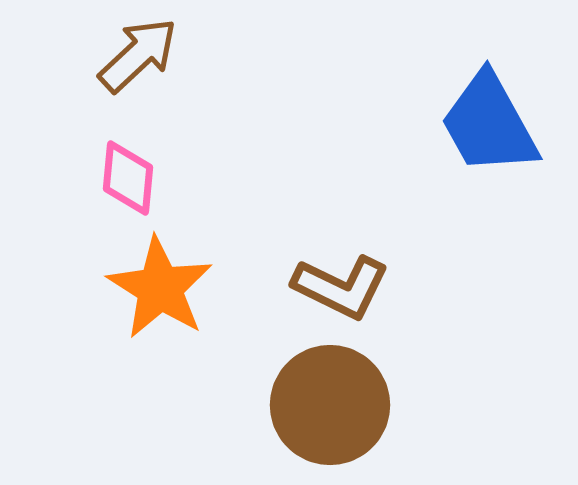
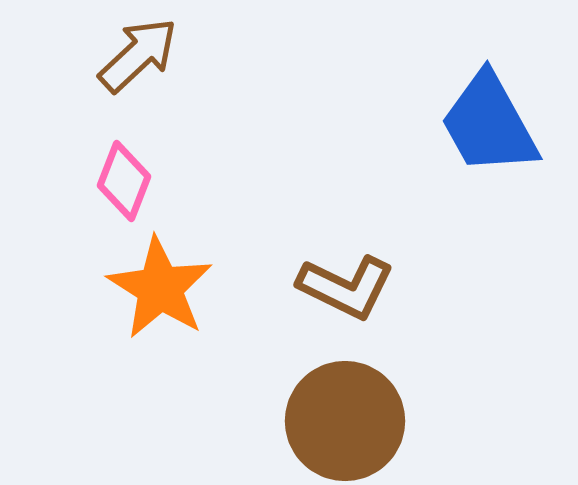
pink diamond: moved 4 px left, 3 px down; rotated 16 degrees clockwise
brown L-shape: moved 5 px right
brown circle: moved 15 px right, 16 px down
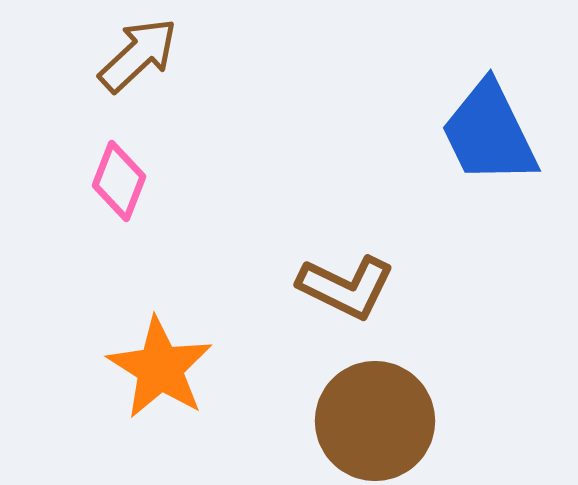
blue trapezoid: moved 9 px down; rotated 3 degrees clockwise
pink diamond: moved 5 px left
orange star: moved 80 px down
brown circle: moved 30 px right
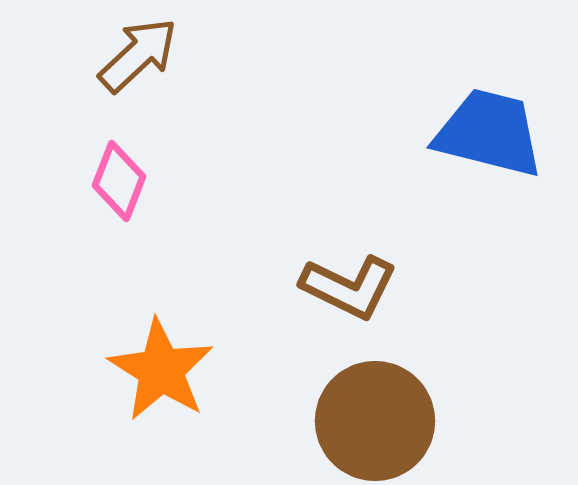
blue trapezoid: rotated 130 degrees clockwise
brown L-shape: moved 3 px right
orange star: moved 1 px right, 2 px down
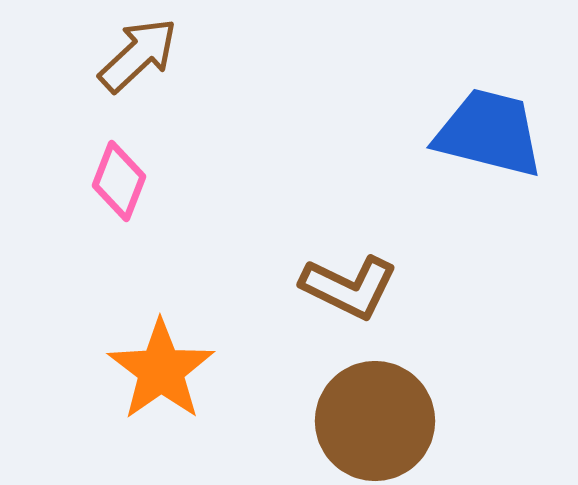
orange star: rotated 5 degrees clockwise
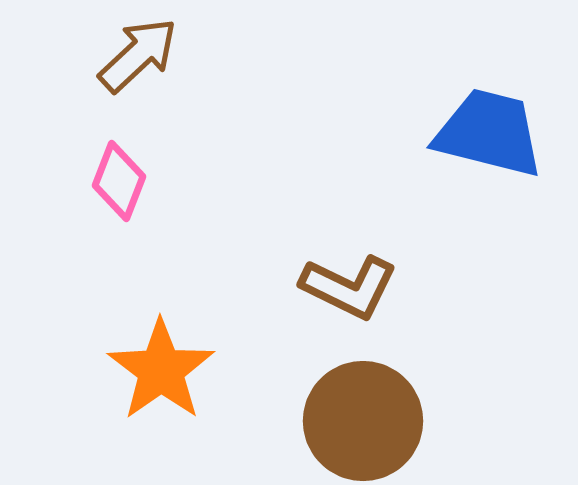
brown circle: moved 12 px left
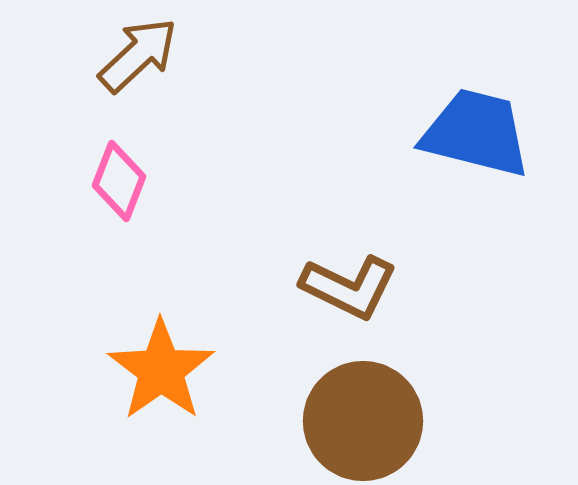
blue trapezoid: moved 13 px left
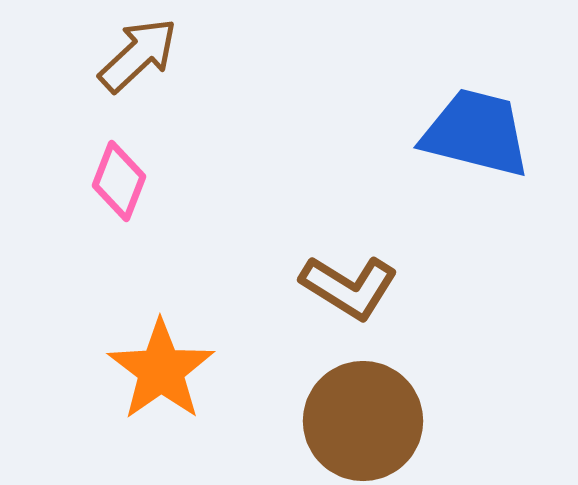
brown L-shape: rotated 6 degrees clockwise
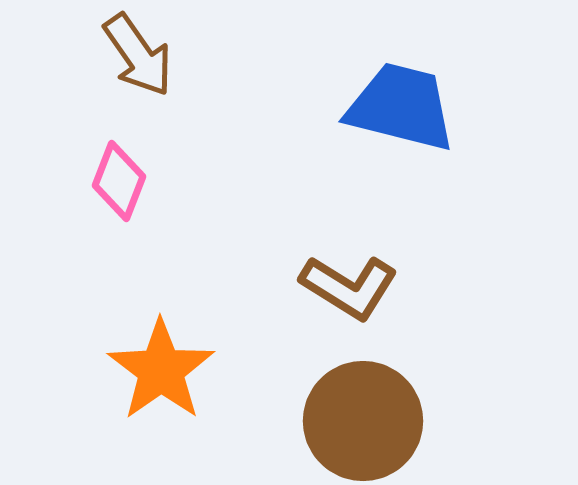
brown arrow: rotated 98 degrees clockwise
blue trapezoid: moved 75 px left, 26 px up
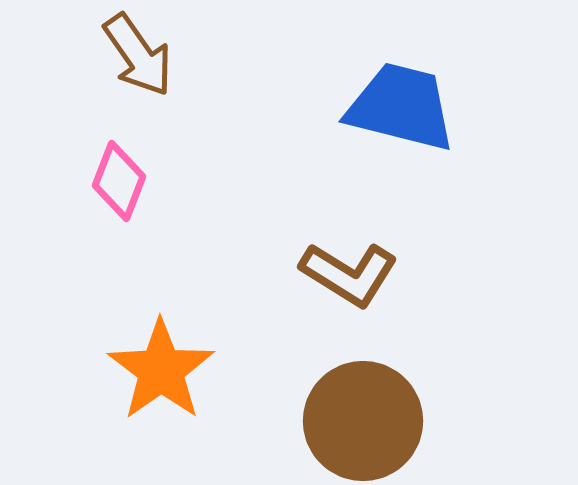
brown L-shape: moved 13 px up
